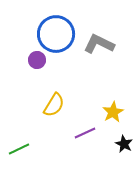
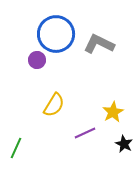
green line: moved 3 px left, 1 px up; rotated 40 degrees counterclockwise
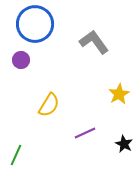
blue circle: moved 21 px left, 10 px up
gray L-shape: moved 5 px left, 2 px up; rotated 28 degrees clockwise
purple circle: moved 16 px left
yellow semicircle: moved 5 px left
yellow star: moved 6 px right, 18 px up
green line: moved 7 px down
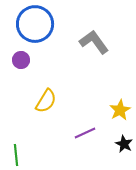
yellow star: moved 1 px right, 16 px down
yellow semicircle: moved 3 px left, 4 px up
green line: rotated 30 degrees counterclockwise
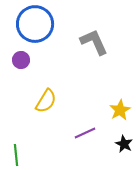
gray L-shape: rotated 12 degrees clockwise
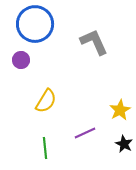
green line: moved 29 px right, 7 px up
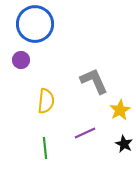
gray L-shape: moved 39 px down
yellow semicircle: rotated 25 degrees counterclockwise
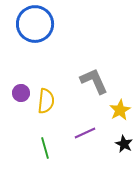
purple circle: moved 33 px down
green line: rotated 10 degrees counterclockwise
